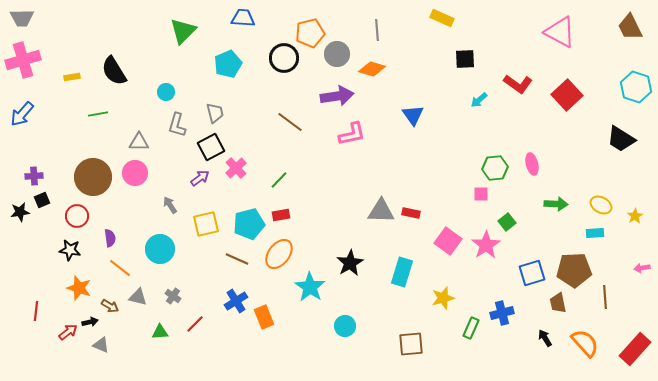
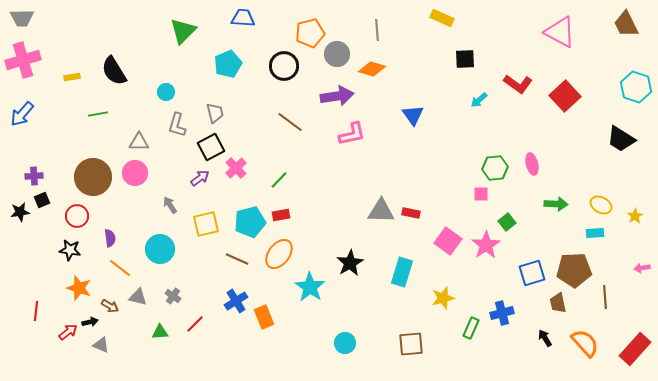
brown trapezoid at (630, 27): moved 4 px left, 3 px up
black circle at (284, 58): moved 8 px down
red square at (567, 95): moved 2 px left, 1 px down
cyan pentagon at (249, 224): moved 1 px right, 2 px up
cyan circle at (345, 326): moved 17 px down
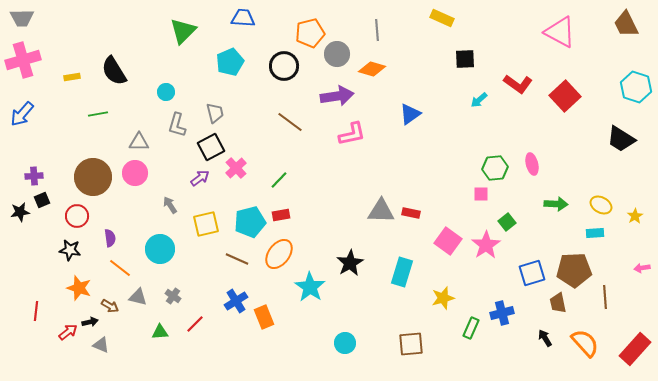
cyan pentagon at (228, 64): moved 2 px right, 2 px up
blue triangle at (413, 115): moved 3 px left, 1 px up; rotated 30 degrees clockwise
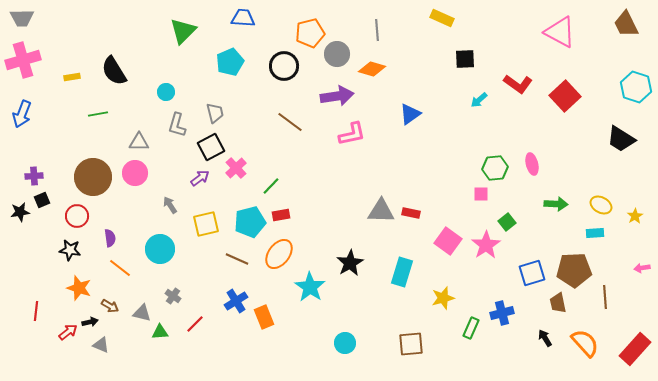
blue arrow at (22, 114): rotated 20 degrees counterclockwise
green line at (279, 180): moved 8 px left, 6 px down
gray triangle at (138, 297): moved 4 px right, 16 px down
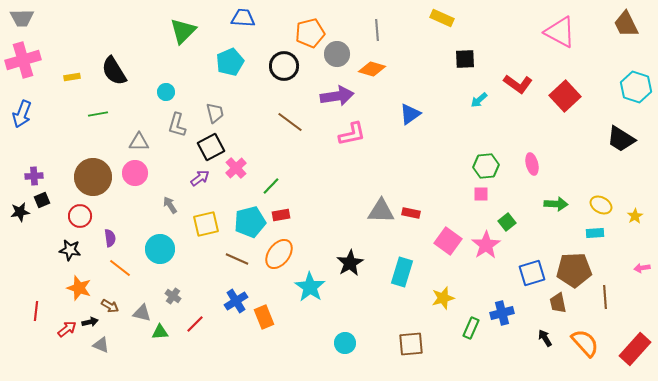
green hexagon at (495, 168): moved 9 px left, 2 px up
red circle at (77, 216): moved 3 px right
red arrow at (68, 332): moved 1 px left, 3 px up
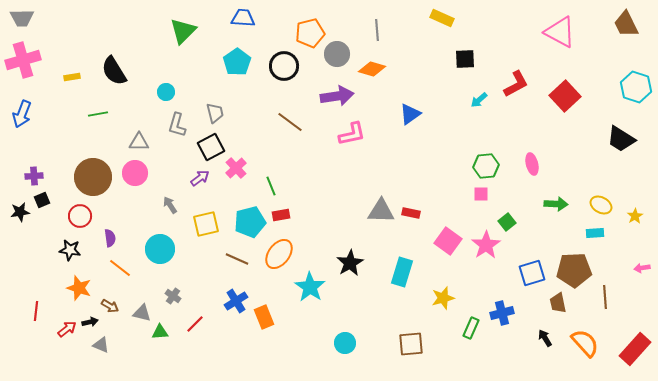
cyan pentagon at (230, 62): moved 7 px right; rotated 12 degrees counterclockwise
red L-shape at (518, 84): moved 2 px left; rotated 64 degrees counterclockwise
green line at (271, 186): rotated 66 degrees counterclockwise
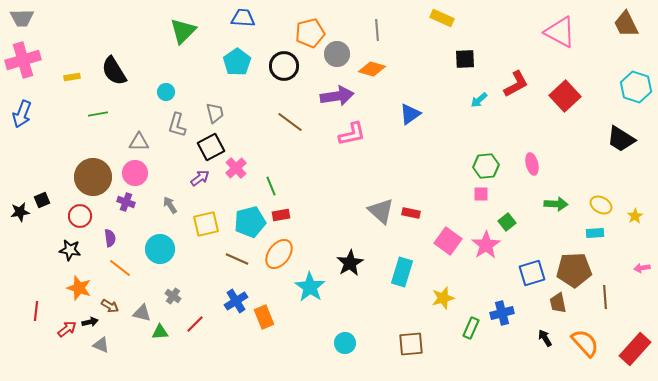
purple cross at (34, 176): moved 92 px right, 26 px down; rotated 24 degrees clockwise
gray triangle at (381, 211): rotated 40 degrees clockwise
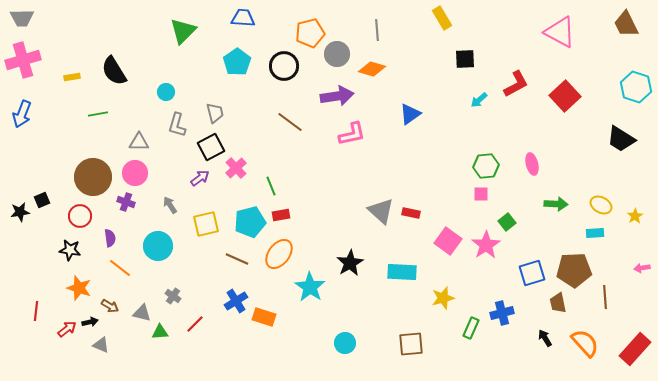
yellow rectangle at (442, 18): rotated 35 degrees clockwise
cyan circle at (160, 249): moved 2 px left, 3 px up
cyan rectangle at (402, 272): rotated 76 degrees clockwise
orange rectangle at (264, 317): rotated 50 degrees counterclockwise
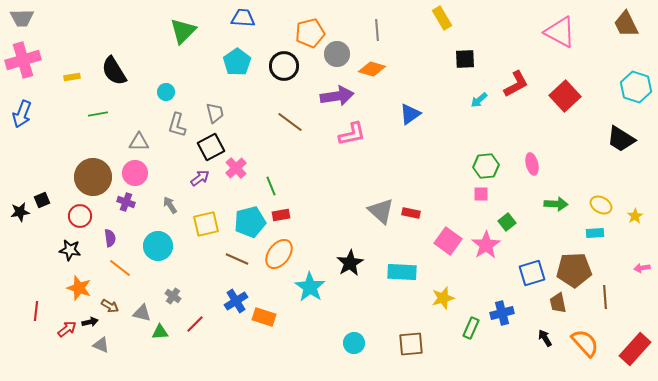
cyan circle at (345, 343): moved 9 px right
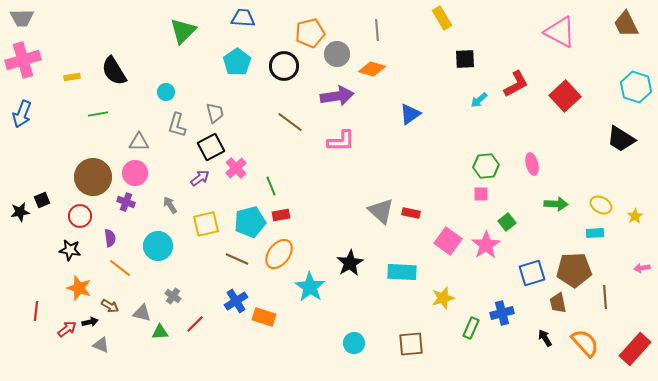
pink L-shape at (352, 134): moved 11 px left, 7 px down; rotated 12 degrees clockwise
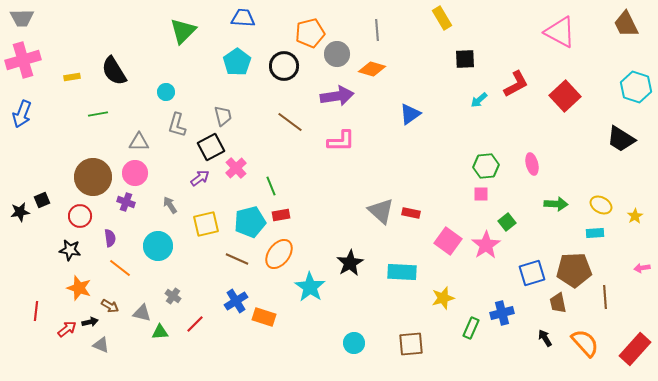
gray trapezoid at (215, 113): moved 8 px right, 3 px down
